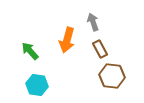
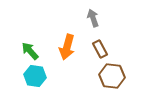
gray arrow: moved 4 px up
orange arrow: moved 7 px down
cyan hexagon: moved 2 px left, 9 px up
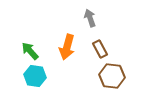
gray arrow: moved 3 px left
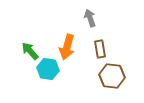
brown rectangle: rotated 18 degrees clockwise
cyan hexagon: moved 13 px right, 7 px up
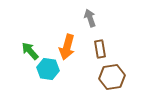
brown hexagon: moved 1 px down; rotated 15 degrees counterclockwise
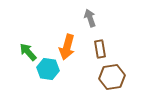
green arrow: moved 2 px left, 1 px down
